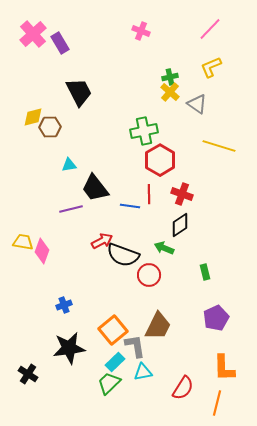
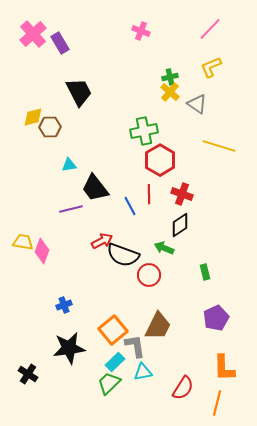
blue line at (130, 206): rotated 54 degrees clockwise
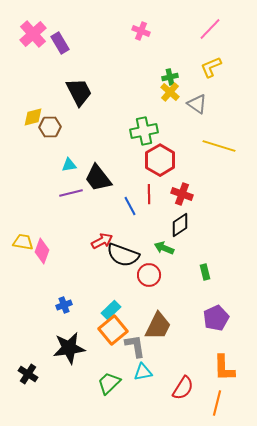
black trapezoid at (95, 188): moved 3 px right, 10 px up
purple line at (71, 209): moved 16 px up
cyan rectangle at (115, 362): moved 4 px left, 52 px up
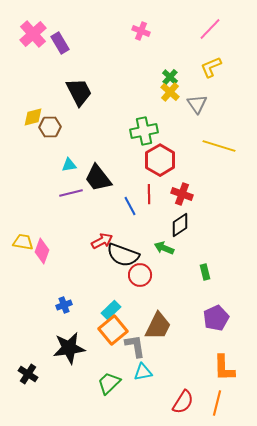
green cross at (170, 77): rotated 35 degrees counterclockwise
gray triangle at (197, 104): rotated 20 degrees clockwise
red circle at (149, 275): moved 9 px left
red semicircle at (183, 388): moved 14 px down
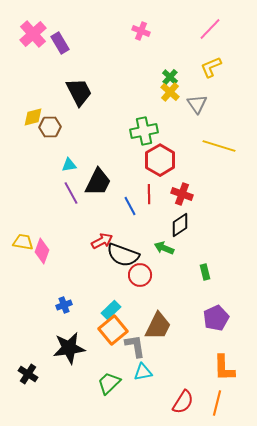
black trapezoid at (98, 178): moved 4 px down; rotated 116 degrees counterclockwise
purple line at (71, 193): rotated 75 degrees clockwise
